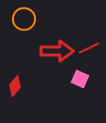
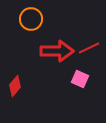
orange circle: moved 7 px right
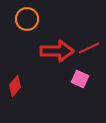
orange circle: moved 4 px left
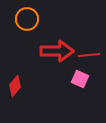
red line: moved 7 px down; rotated 20 degrees clockwise
